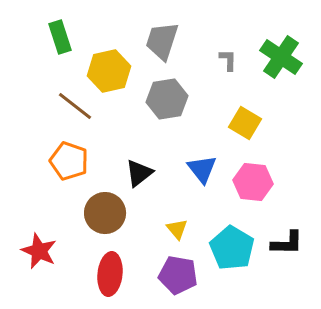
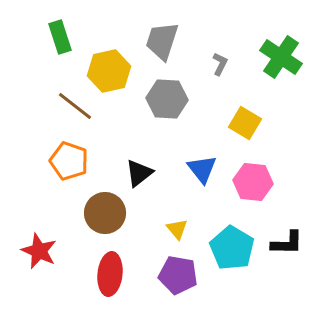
gray L-shape: moved 8 px left, 4 px down; rotated 25 degrees clockwise
gray hexagon: rotated 12 degrees clockwise
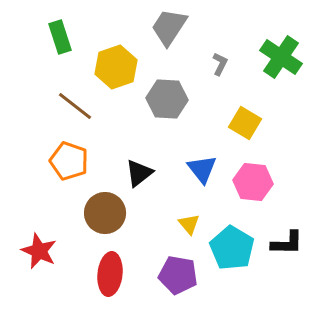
gray trapezoid: moved 7 px right, 14 px up; rotated 15 degrees clockwise
yellow hexagon: moved 7 px right, 4 px up; rotated 6 degrees counterclockwise
yellow triangle: moved 12 px right, 5 px up
